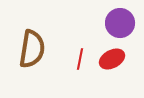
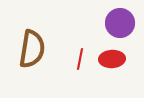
red ellipse: rotated 25 degrees clockwise
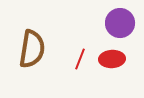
red line: rotated 10 degrees clockwise
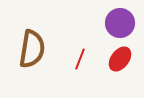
red ellipse: moved 8 px right; rotated 50 degrees counterclockwise
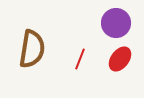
purple circle: moved 4 px left
